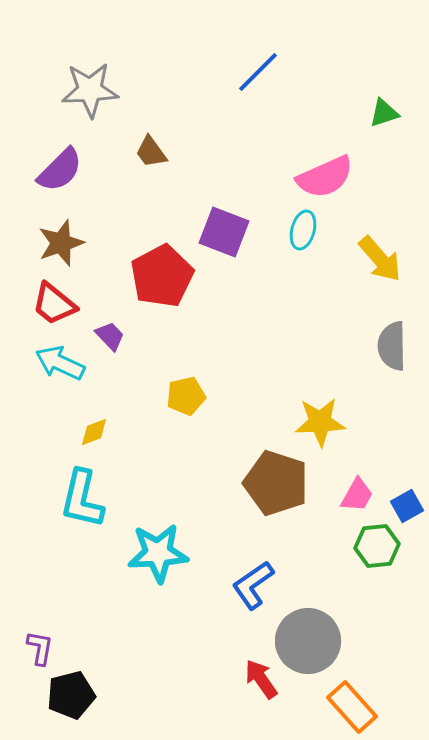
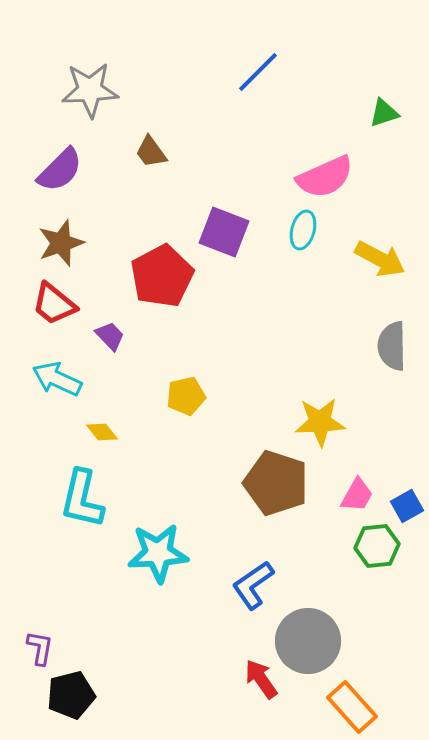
yellow arrow: rotated 21 degrees counterclockwise
cyan arrow: moved 3 px left, 16 px down
yellow diamond: moved 8 px right; rotated 72 degrees clockwise
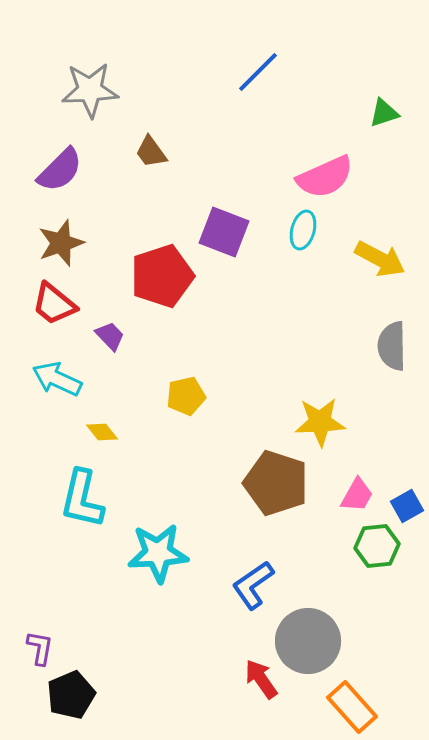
red pentagon: rotated 10 degrees clockwise
black pentagon: rotated 9 degrees counterclockwise
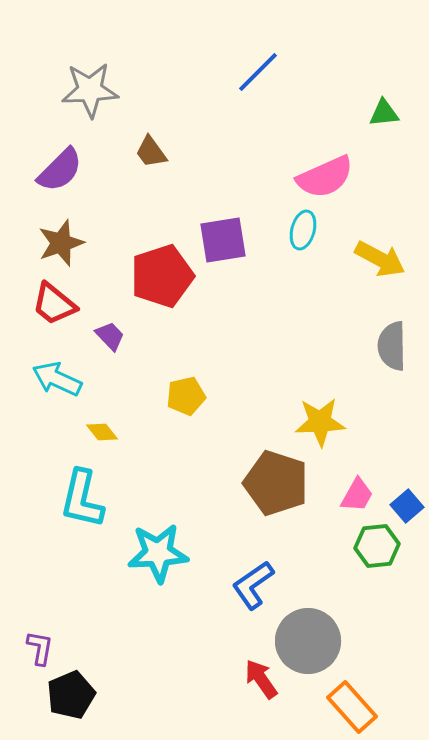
green triangle: rotated 12 degrees clockwise
purple square: moved 1 px left, 8 px down; rotated 30 degrees counterclockwise
blue square: rotated 12 degrees counterclockwise
